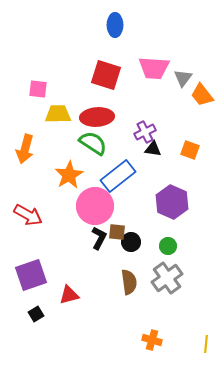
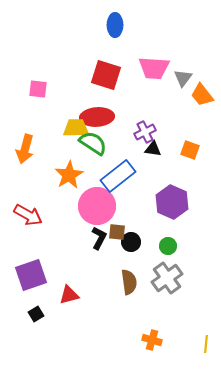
yellow trapezoid: moved 18 px right, 14 px down
pink circle: moved 2 px right
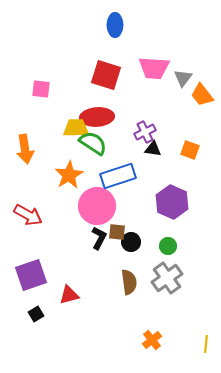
pink square: moved 3 px right
orange arrow: rotated 24 degrees counterclockwise
blue rectangle: rotated 20 degrees clockwise
orange cross: rotated 36 degrees clockwise
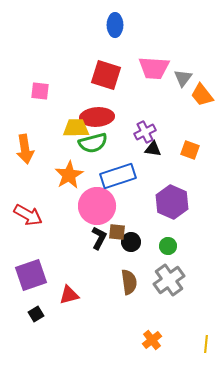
pink square: moved 1 px left, 2 px down
green semicircle: rotated 132 degrees clockwise
gray cross: moved 2 px right, 2 px down
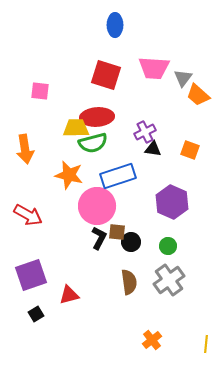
orange trapezoid: moved 4 px left; rotated 10 degrees counterclockwise
orange star: rotated 28 degrees counterclockwise
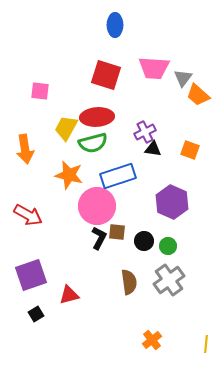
yellow trapezoid: moved 10 px left; rotated 60 degrees counterclockwise
black circle: moved 13 px right, 1 px up
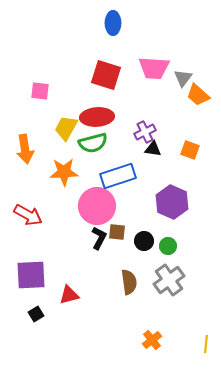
blue ellipse: moved 2 px left, 2 px up
orange star: moved 5 px left, 3 px up; rotated 16 degrees counterclockwise
purple square: rotated 16 degrees clockwise
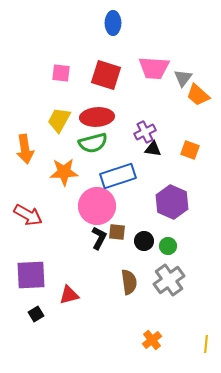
pink square: moved 21 px right, 18 px up
yellow trapezoid: moved 7 px left, 8 px up
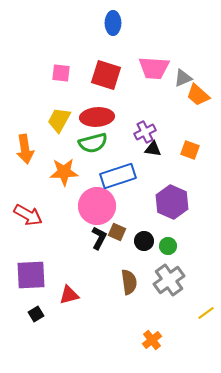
gray triangle: rotated 30 degrees clockwise
brown square: rotated 18 degrees clockwise
yellow line: moved 31 px up; rotated 48 degrees clockwise
